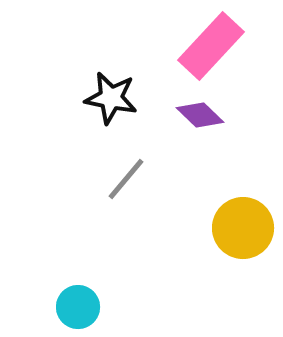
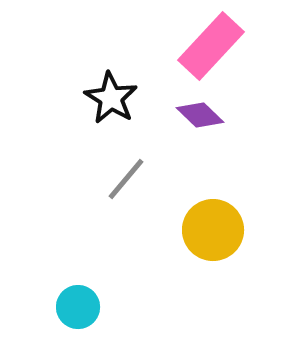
black star: rotated 20 degrees clockwise
yellow circle: moved 30 px left, 2 px down
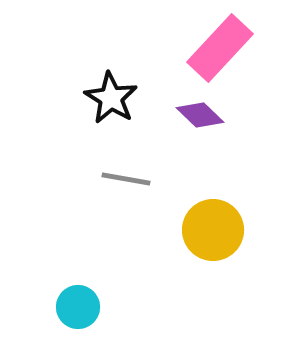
pink rectangle: moved 9 px right, 2 px down
gray line: rotated 60 degrees clockwise
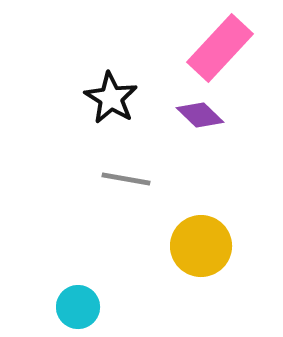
yellow circle: moved 12 px left, 16 px down
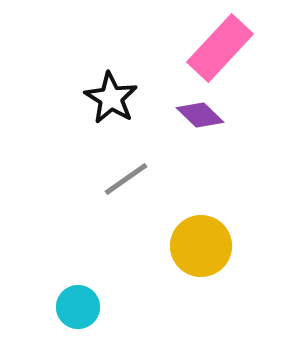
gray line: rotated 45 degrees counterclockwise
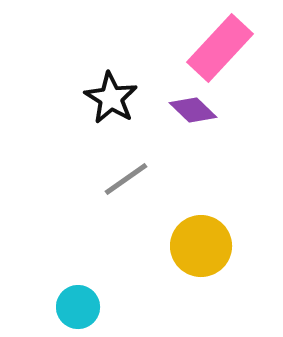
purple diamond: moved 7 px left, 5 px up
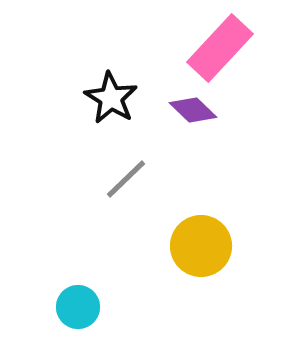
gray line: rotated 9 degrees counterclockwise
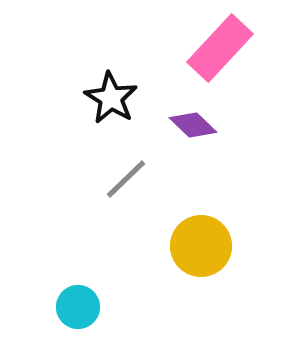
purple diamond: moved 15 px down
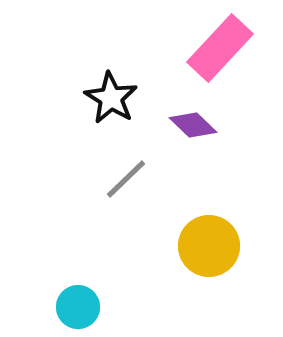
yellow circle: moved 8 px right
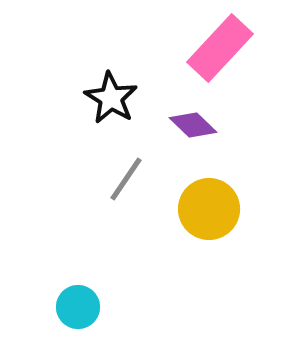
gray line: rotated 12 degrees counterclockwise
yellow circle: moved 37 px up
